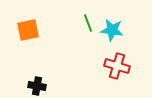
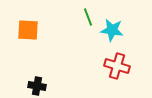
green line: moved 6 px up
orange square: rotated 15 degrees clockwise
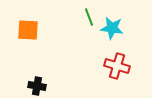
green line: moved 1 px right
cyan star: moved 2 px up
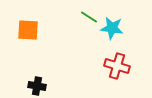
green line: rotated 36 degrees counterclockwise
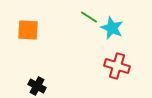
cyan star: rotated 15 degrees clockwise
black cross: rotated 18 degrees clockwise
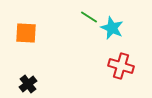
orange square: moved 2 px left, 3 px down
red cross: moved 4 px right
black cross: moved 9 px left, 2 px up; rotated 24 degrees clockwise
